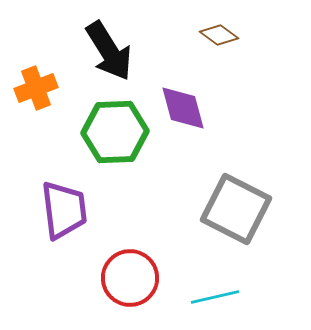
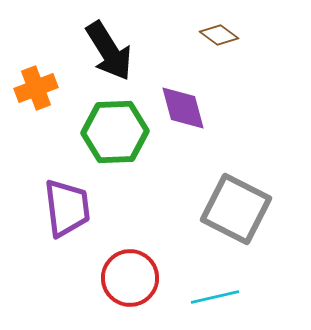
purple trapezoid: moved 3 px right, 2 px up
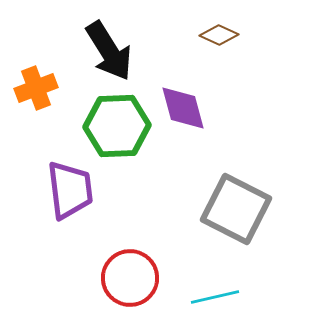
brown diamond: rotated 12 degrees counterclockwise
green hexagon: moved 2 px right, 6 px up
purple trapezoid: moved 3 px right, 18 px up
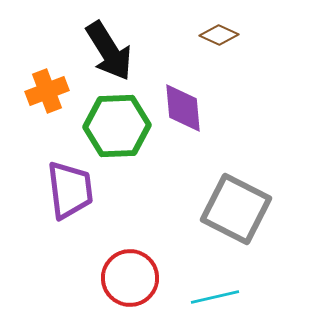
orange cross: moved 11 px right, 3 px down
purple diamond: rotated 10 degrees clockwise
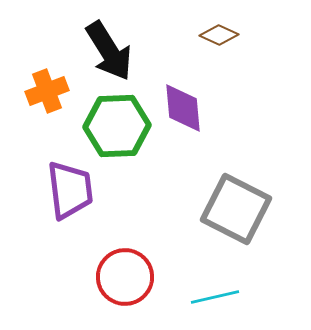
red circle: moved 5 px left, 1 px up
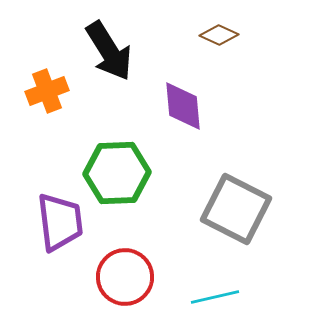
purple diamond: moved 2 px up
green hexagon: moved 47 px down
purple trapezoid: moved 10 px left, 32 px down
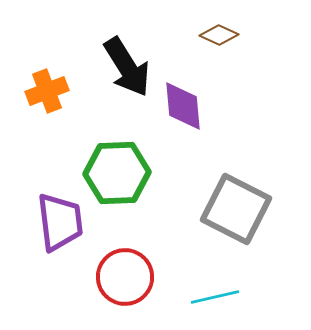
black arrow: moved 18 px right, 16 px down
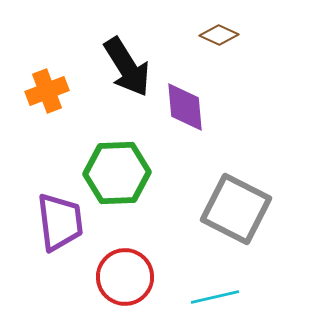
purple diamond: moved 2 px right, 1 px down
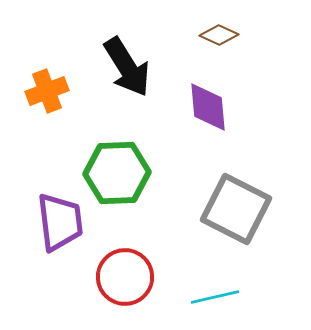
purple diamond: moved 23 px right
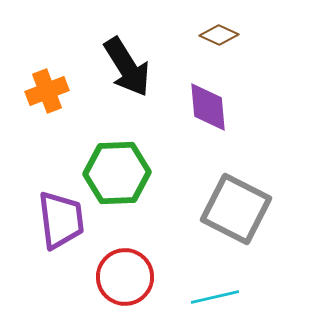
purple trapezoid: moved 1 px right, 2 px up
